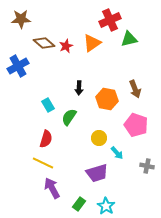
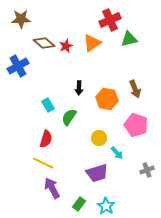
gray cross: moved 4 px down; rotated 32 degrees counterclockwise
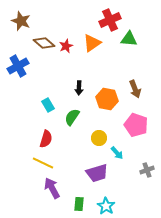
brown star: moved 2 px down; rotated 24 degrees clockwise
green triangle: rotated 18 degrees clockwise
green semicircle: moved 3 px right
green rectangle: rotated 32 degrees counterclockwise
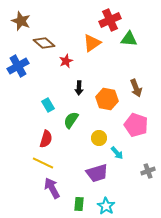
red star: moved 15 px down
brown arrow: moved 1 px right, 1 px up
green semicircle: moved 1 px left, 3 px down
gray cross: moved 1 px right, 1 px down
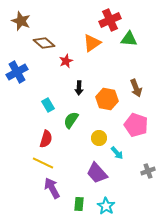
blue cross: moved 1 px left, 6 px down
purple trapezoid: rotated 65 degrees clockwise
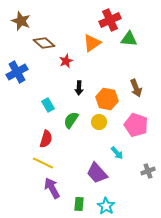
yellow circle: moved 16 px up
